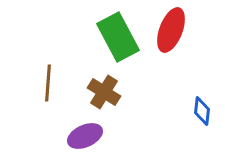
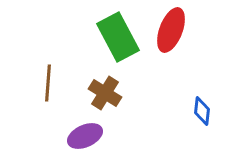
brown cross: moved 1 px right, 1 px down
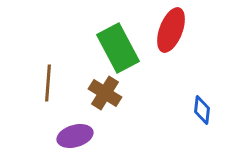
green rectangle: moved 11 px down
blue diamond: moved 1 px up
purple ellipse: moved 10 px left; rotated 8 degrees clockwise
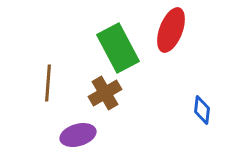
brown cross: rotated 28 degrees clockwise
purple ellipse: moved 3 px right, 1 px up
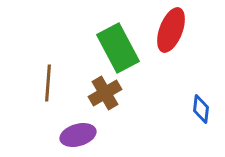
blue diamond: moved 1 px left, 1 px up
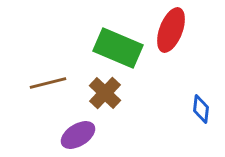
green rectangle: rotated 39 degrees counterclockwise
brown line: rotated 72 degrees clockwise
brown cross: rotated 16 degrees counterclockwise
purple ellipse: rotated 16 degrees counterclockwise
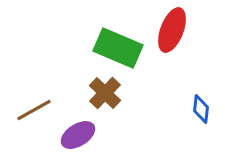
red ellipse: moved 1 px right
brown line: moved 14 px left, 27 px down; rotated 15 degrees counterclockwise
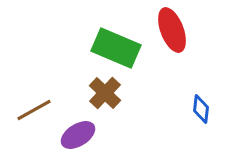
red ellipse: rotated 42 degrees counterclockwise
green rectangle: moved 2 px left
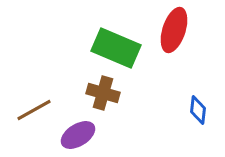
red ellipse: moved 2 px right; rotated 39 degrees clockwise
brown cross: moved 2 px left; rotated 28 degrees counterclockwise
blue diamond: moved 3 px left, 1 px down
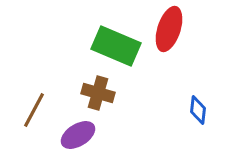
red ellipse: moved 5 px left, 1 px up
green rectangle: moved 2 px up
brown cross: moved 5 px left
brown line: rotated 33 degrees counterclockwise
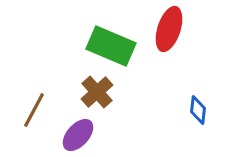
green rectangle: moved 5 px left
brown cross: moved 1 px left, 1 px up; rotated 32 degrees clockwise
purple ellipse: rotated 16 degrees counterclockwise
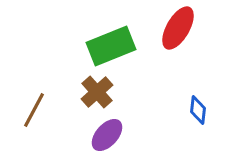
red ellipse: moved 9 px right, 1 px up; rotated 12 degrees clockwise
green rectangle: rotated 45 degrees counterclockwise
purple ellipse: moved 29 px right
